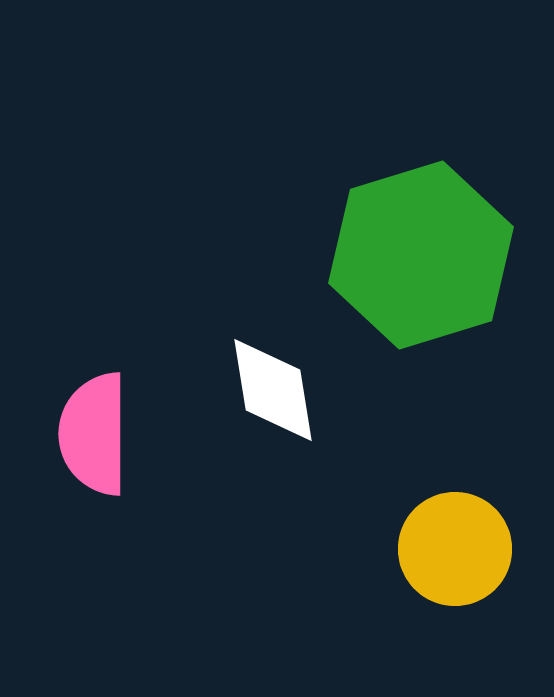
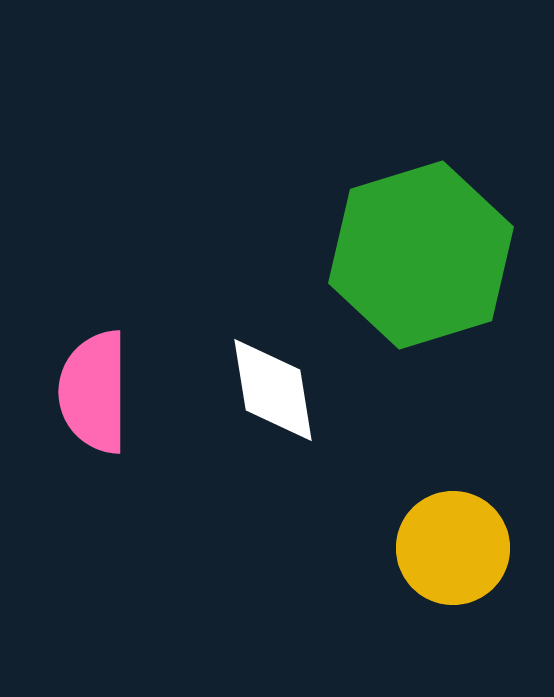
pink semicircle: moved 42 px up
yellow circle: moved 2 px left, 1 px up
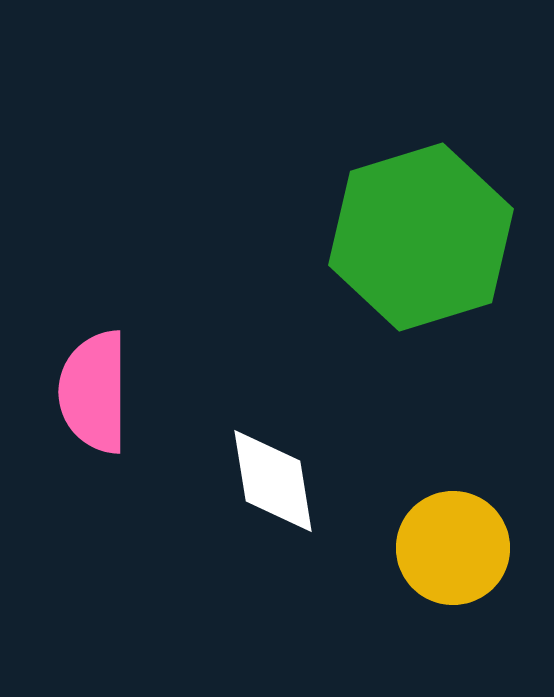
green hexagon: moved 18 px up
white diamond: moved 91 px down
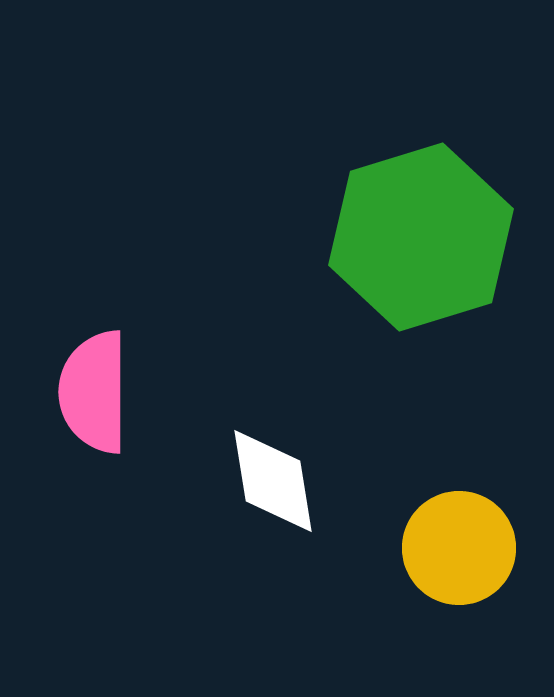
yellow circle: moved 6 px right
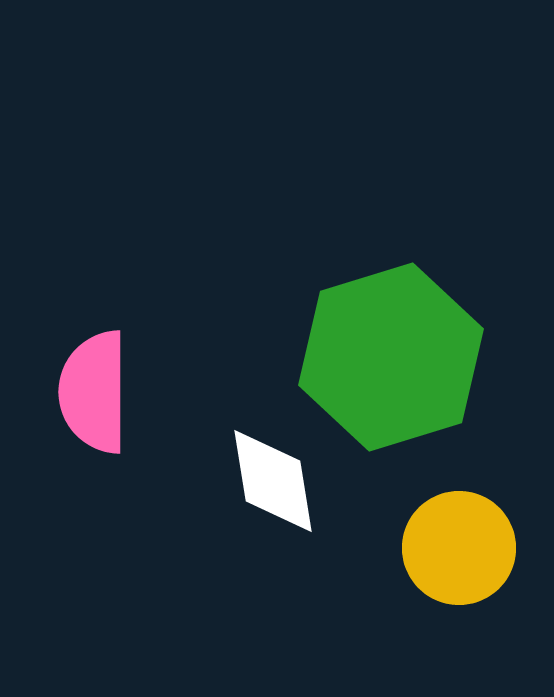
green hexagon: moved 30 px left, 120 px down
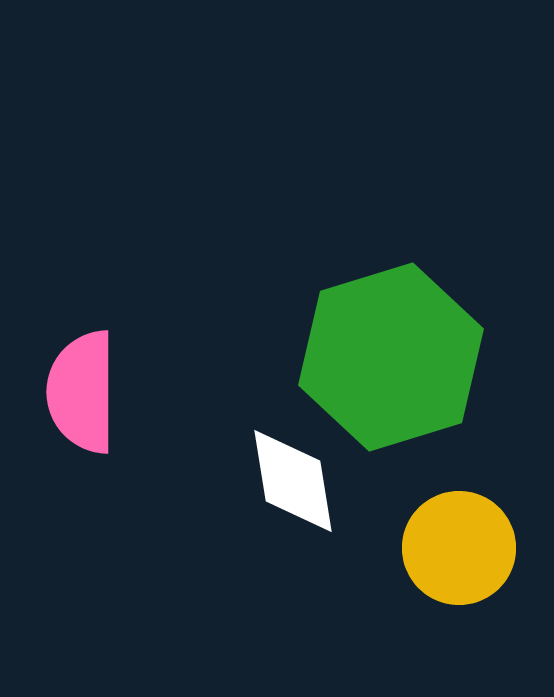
pink semicircle: moved 12 px left
white diamond: moved 20 px right
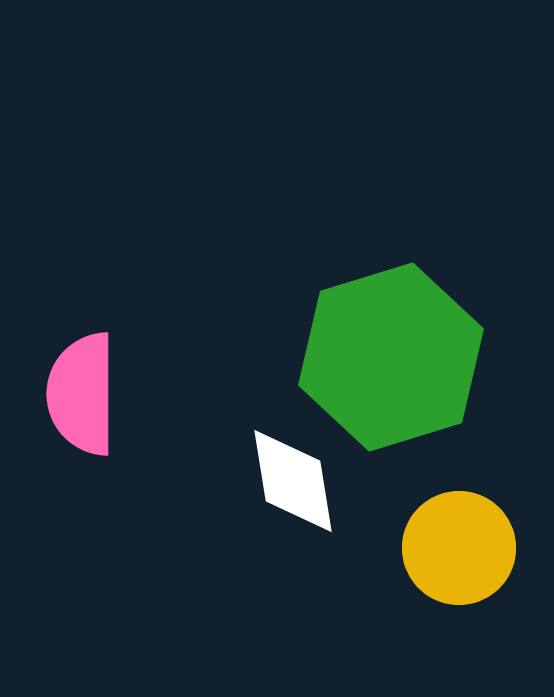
pink semicircle: moved 2 px down
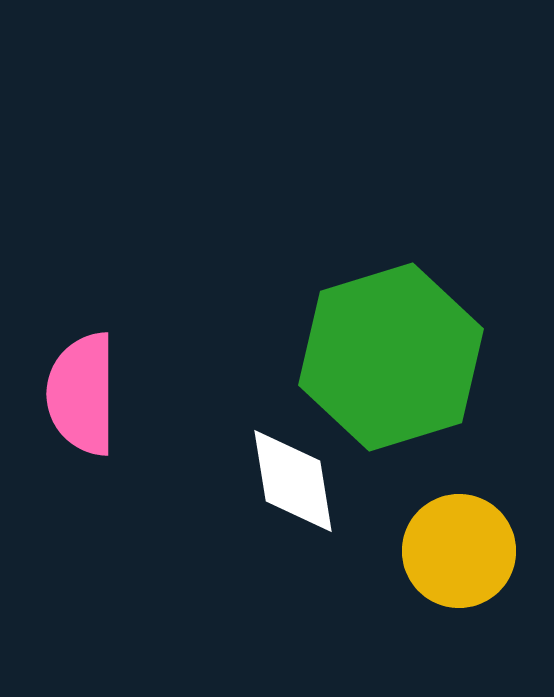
yellow circle: moved 3 px down
